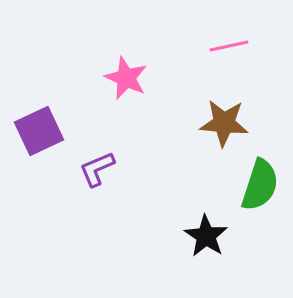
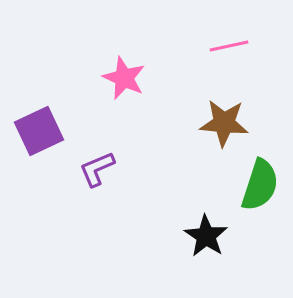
pink star: moved 2 px left
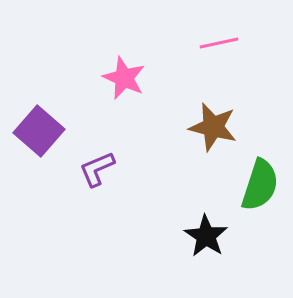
pink line: moved 10 px left, 3 px up
brown star: moved 11 px left, 4 px down; rotated 9 degrees clockwise
purple square: rotated 24 degrees counterclockwise
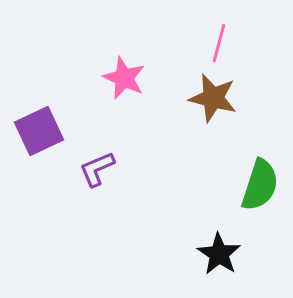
pink line: rotated 63 degrees counterclockwise
brown star: moved 29 px up
purple square: rotated 24 degrees clockwise
black star: moved 13 px right, 18 px down
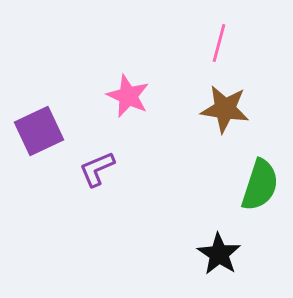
pink star: moved 4 px right, 18 px down
brown star: moved 12 px right, 11 px down; rotated 6 degrees counterclockwise
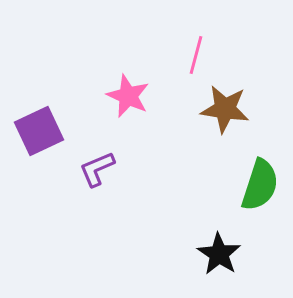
pink line: moved 23 px left, 12 px down
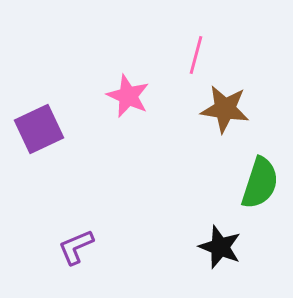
purple square: moved 2 px up
purple L-shape: moved 21 px left, 78 px down
green semicircle: moved 2 px up
black star: moved 1 px right, 7 px up; rotated 12 degrees counterclockwise
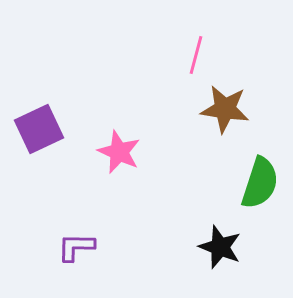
pink star: moved 9 px left, 56 px down
purple L-shape: rotated 24 degrees clockwise
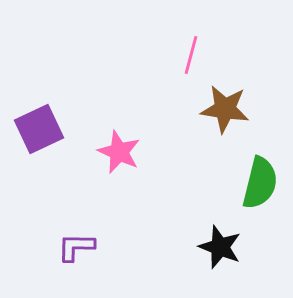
pink line: moved 5 px left
green semicircle: rotated 4 degrees counterclockwise
